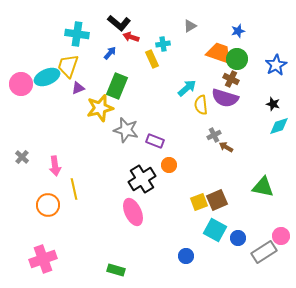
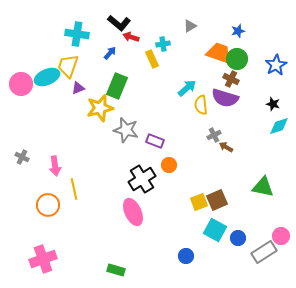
gray cross at (22, 157): rotated 16 degrees counterclockwise
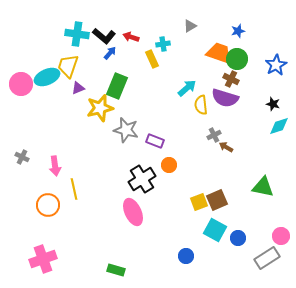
black L-shape at (119, 23): moved 15 px left, 13 px down
gray rectangle at (264, 252): moved 3 px right, 6 px down
